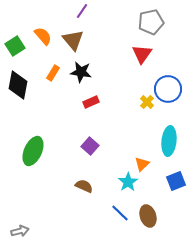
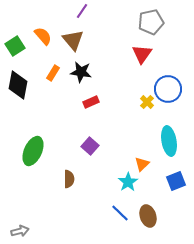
cyan ellipse: rotated 16 degrees counterclockwise
brown semicircle: moved 15 px left, 7 px up; rotated 66 degrees clockwise
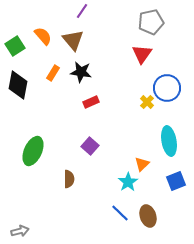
blue circle: moved 1 px left, 1 px up
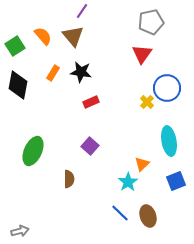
brown triangle: moved 4 px up
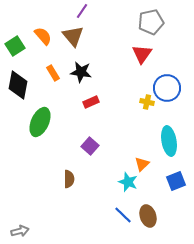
orange rectangle: rotated 63 degrees counterclockwise
yellow cross: rotated 32 degrees counterclockwise
green ellipse: moved 7 px right, 29 px up
cyan star: rotated 18 degrees counterclockwise
blue line: moved 3 px right, 2 px down
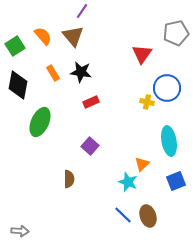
gray pentagon: moved 25 px right, 11 px down
gray arrow: rotated 18 degrees clockwise
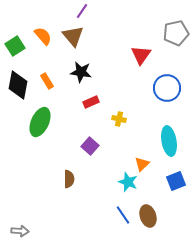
red triangle: moved 1 px left, 1 px down
orange rectangle: moved 6 px left, 8 px down
yellow cross: moved 28 px left, 17 px down
blue line: rotated 12 degrees clockwise
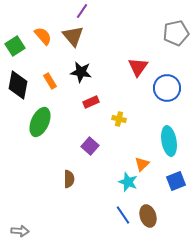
red triangle: moved 3 px left, 12 px down
orange rectangle: moved 3 px right
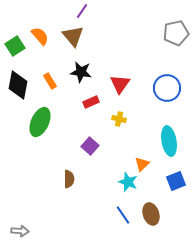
orange semicircle: moved 3 px left
red triangle: moved 18 px left, 17 px down
brown ellipse: moved 3 px right, 2 px up
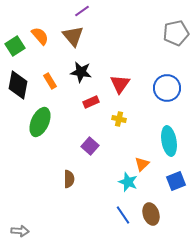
purple line: rotated 21 degrees clockwise
